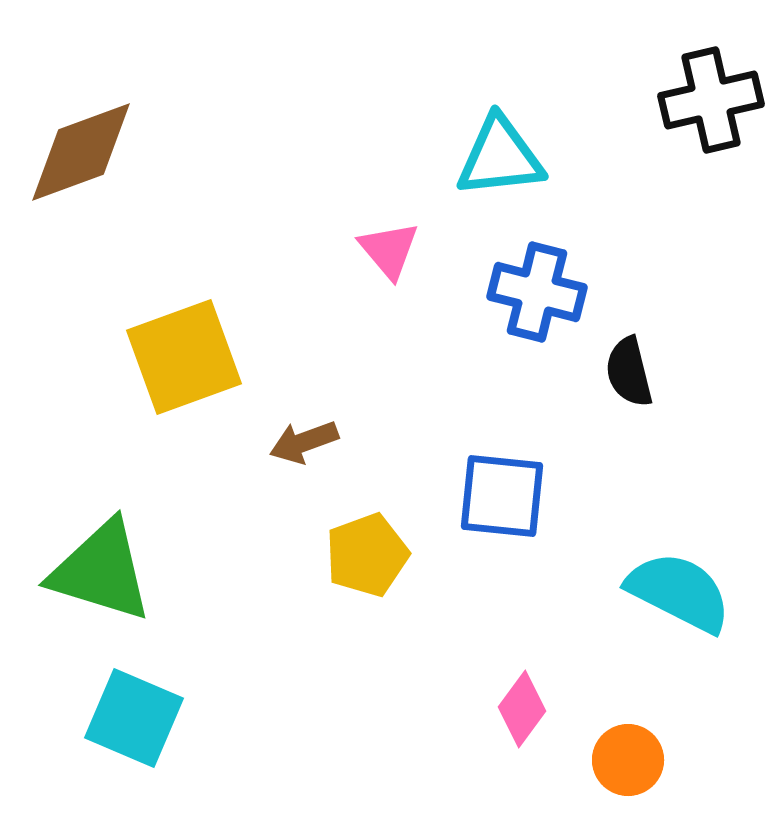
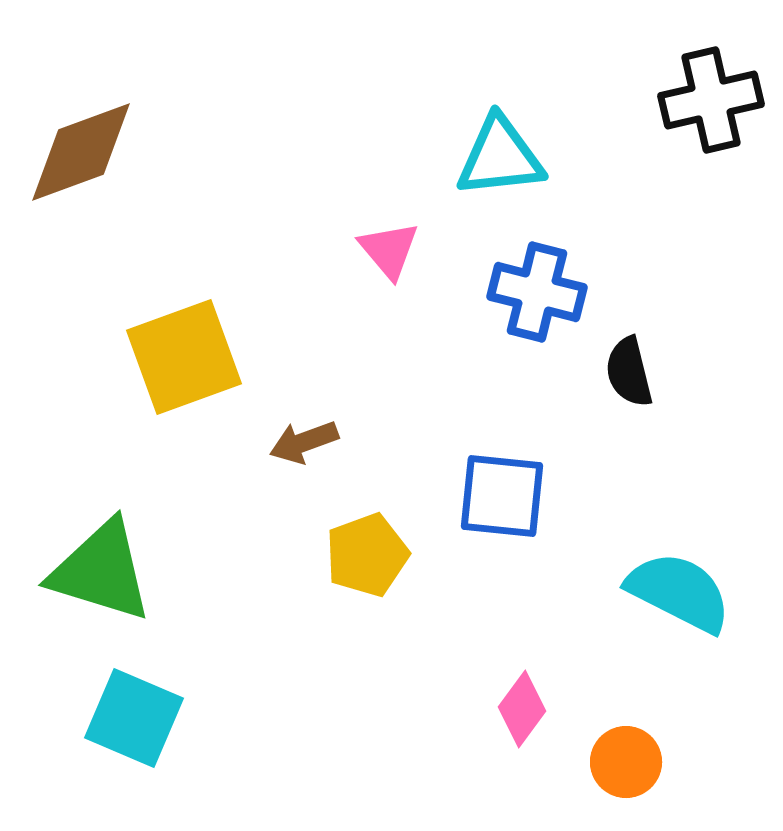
orange circle: moved 2 px left, 2 px down
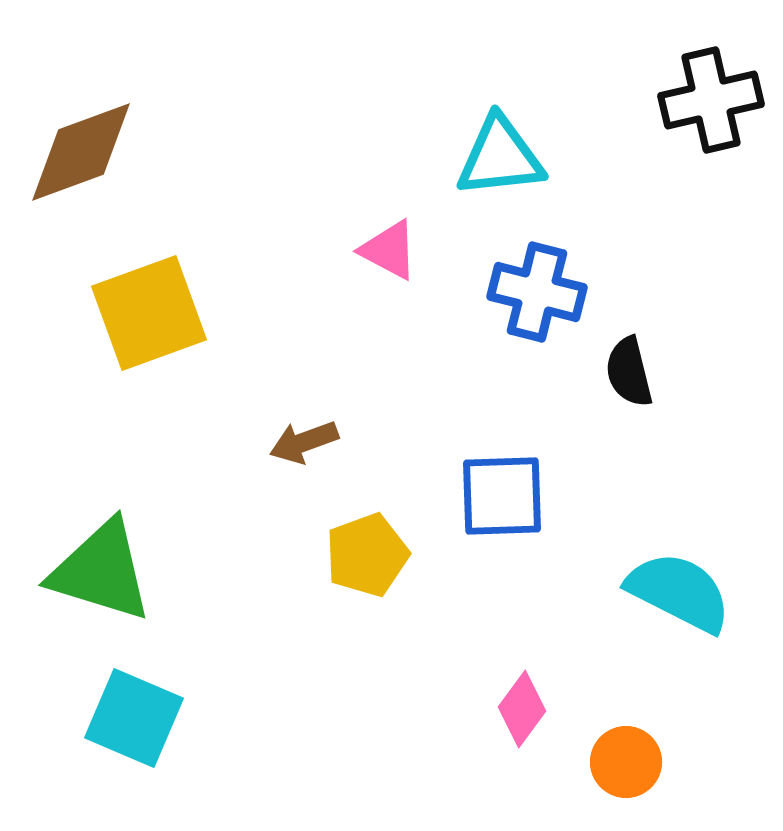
pink triangle: rotated 22 degrees counterclockwise
yellow square: moved 35 px left, 44 px up
blue square: rotated 8 degrees counterclockwise
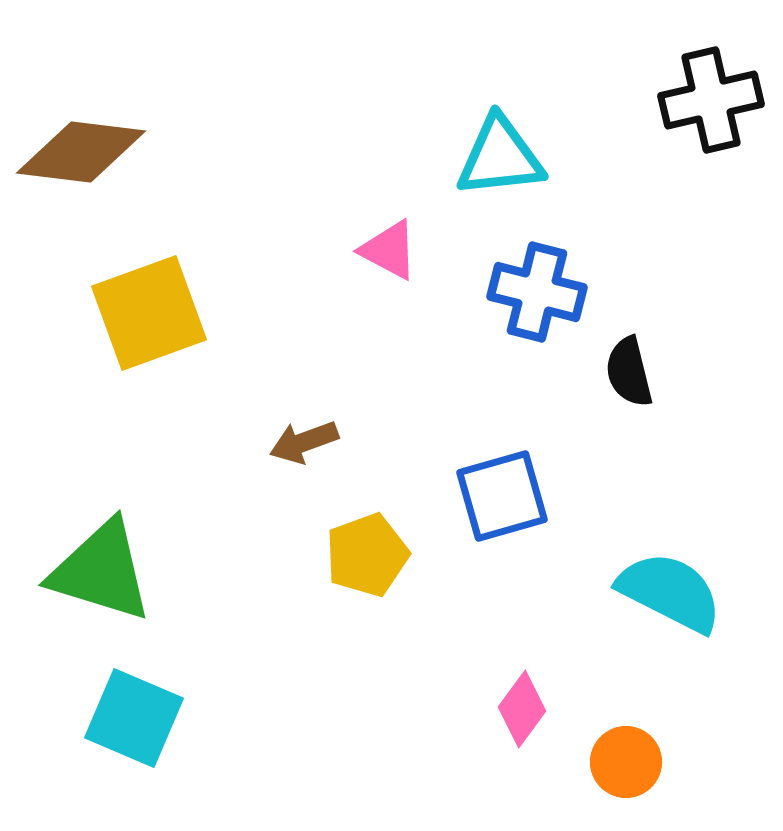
brown diamond: rotated 27 degrees clockwise
blue square: rotated 14 degrees counterclockwise
cyan semicircle: moved 9 px left
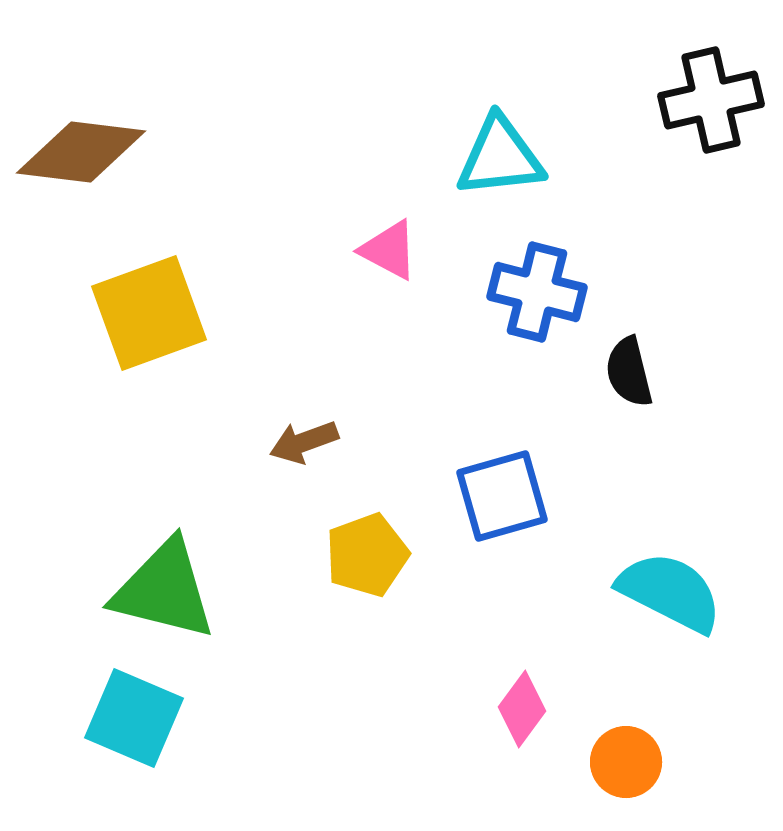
green triangle: moved 63 px right, 19 px down; rotated 3 degrees counterclockwise
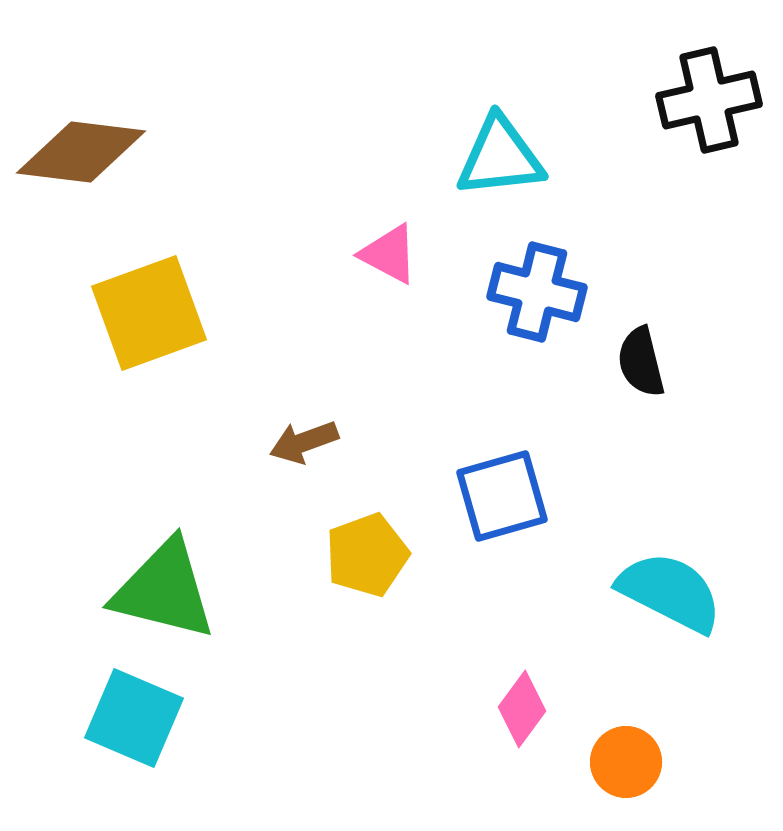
black cross: moved 2 px left
pink triangle: moved 4 px down
black semicircle: moved 12 px right, 10 px up
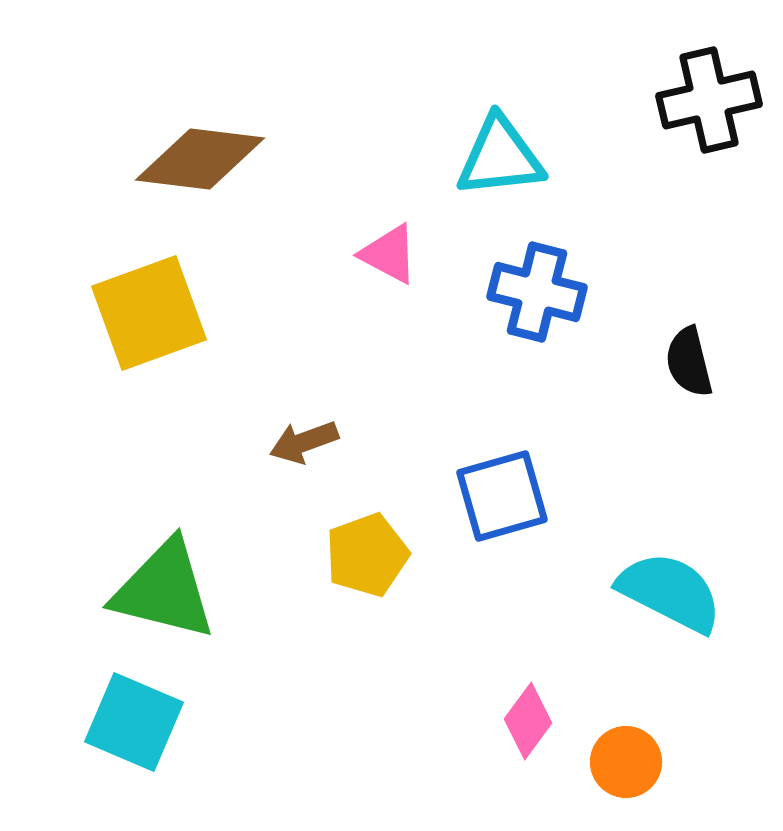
brown diamond: moved 119 px right, 7 px down
black semicircle: moved 48 px right
pink diamond: moved 6 px right, 12 px down
cyan square: moved 4 px down
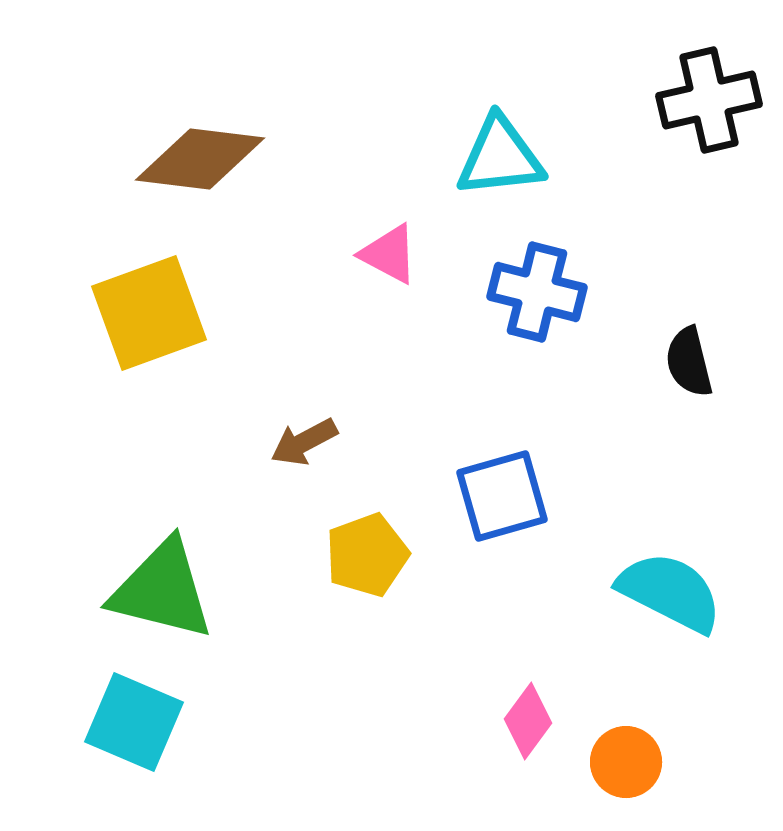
brown arrow: rotated 8 degrees counterclockwise
green triangle: moved 2 px left
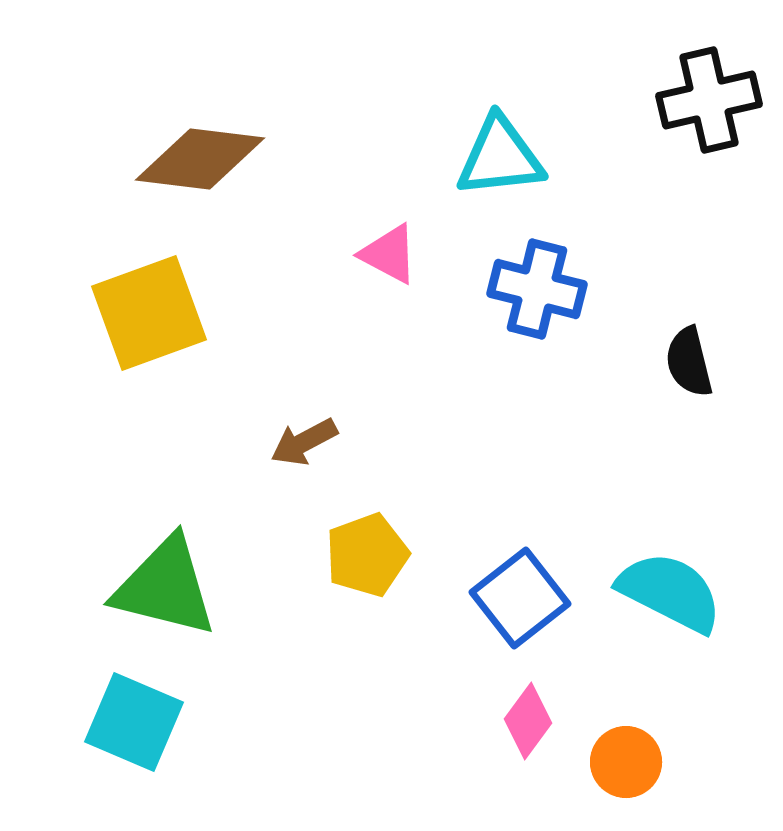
blue cross: moved 3 px up
blue square: moved 18 px right, 102 px down; rotated 22 degrees counterclockwise
green triangle: moved 3 px right, 3 px up
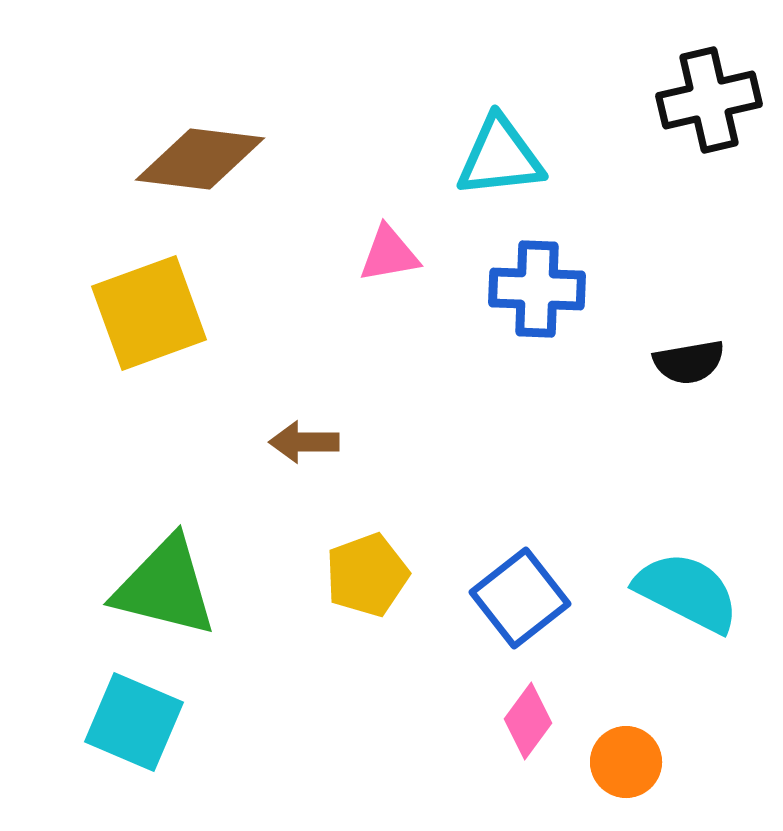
pink triangle: rotated 38 degrees counterclockwise
blue cross: rotated 12 degrees counterclockwise
black semicircle: rotated 86 degrees counterclockwise
brown arrow: rotated 28 degrees clockwise
yellow pentagon: moved 20 px down
cyan semicircle: moved 17 px right
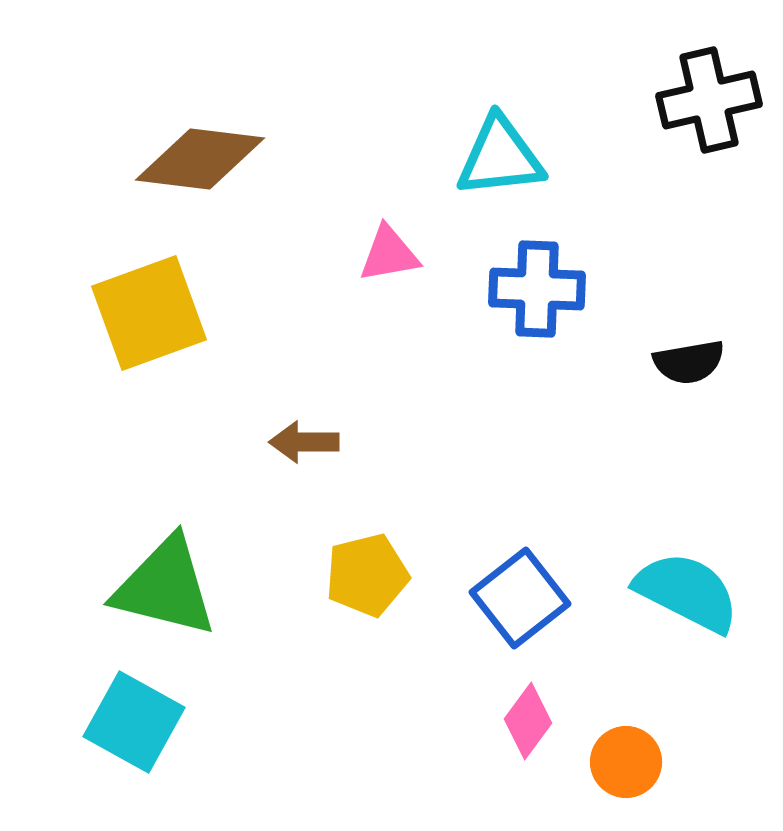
yellow pentagon: rotated 6 degrees clockwise
cyan square: rotated 6 degrees clockwise
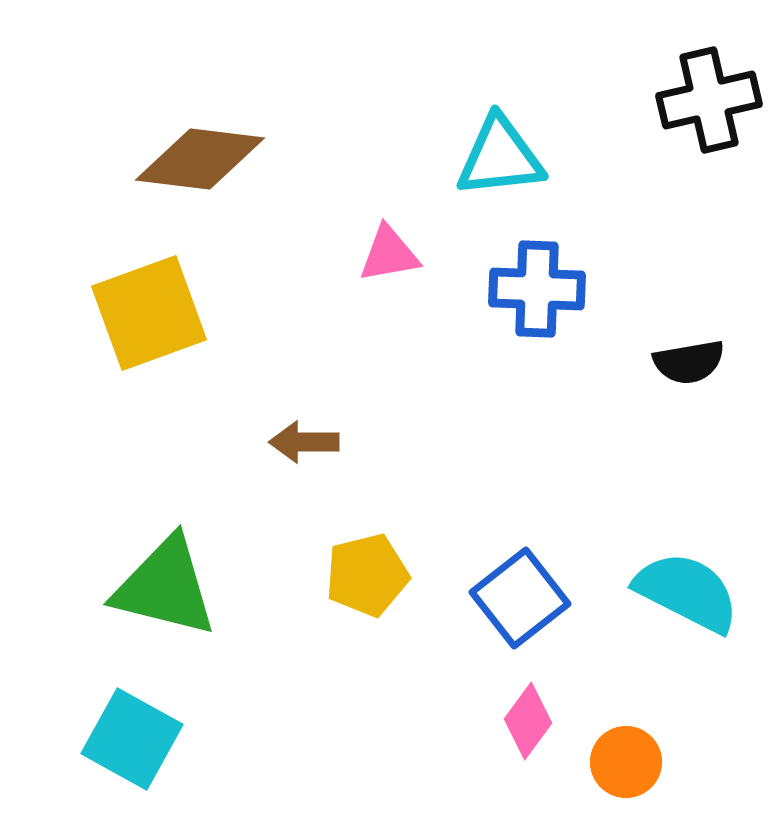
cyan square: moved 2 px left, 17 px down
